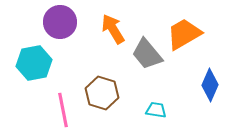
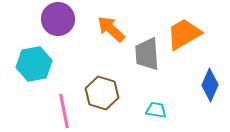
purple circle: moved 2 px left, 3 px up
orange arrow: moved 2 px left; rotated 16 degrees counterclockwise
gray trapezoid: rotated 36 degrees clockwise
cyan hexagon: moved 1 px down
pink line: moved 1 px right, 1 px down
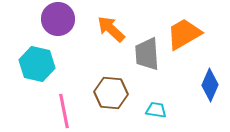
cyan hexagon: moved 3 px right; rotated 24 degrees clockwise
brown hexagon: moved 9 px right; rotated 12 degrees counterclockwise
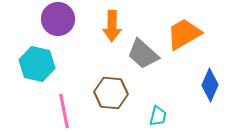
orange arrow: moved 1 px right, 3 px up; rotated 132 degrees counterclockwise
gray trapezoid: moved 4 px left; rotated 44 degrees counterclockwise
cyan trapezoid: moved 2 px right, 6 px down; rotated 95 degrees clockwise
